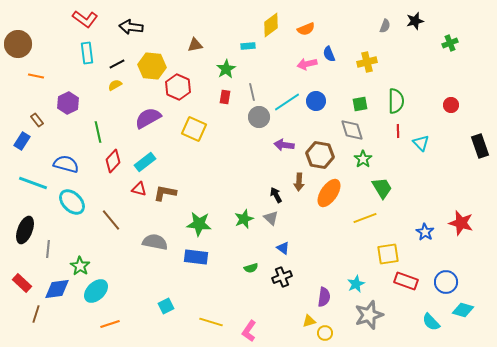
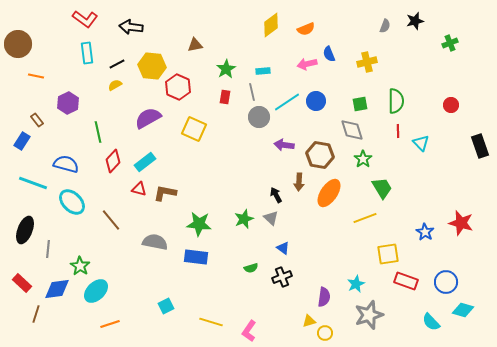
cyan rectangle at (248, 46): moved 15 px right, 25 px down
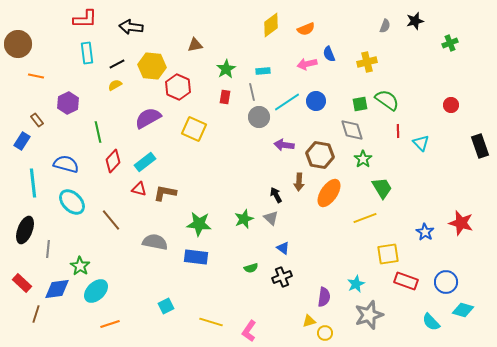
red L-shape at (85, 19): rotated 35 degrees counterclockwise
green semicircle at (396, 101): moved 9 px left, 1 px up; rotated 55 degrees counterclockwise
cyan line at (33, 183): rotated 64 degrees clockwise
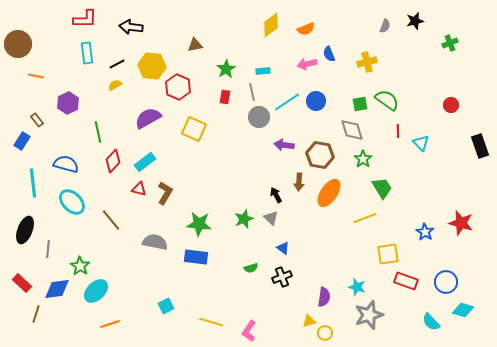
brown L-shape at (165, 193): rotated 110 degrees clockwise
cyan star at (356, 284): moved 1 px right, 3 px down; rotated 30 degrees counterclockwise
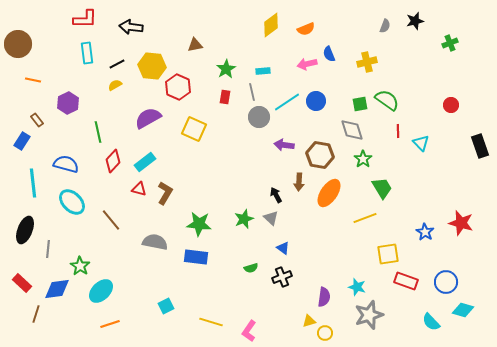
orange line at (36, 76): moved 3 px left, 4 px down
cyan ellipse at (96, 291): moved 5 px right
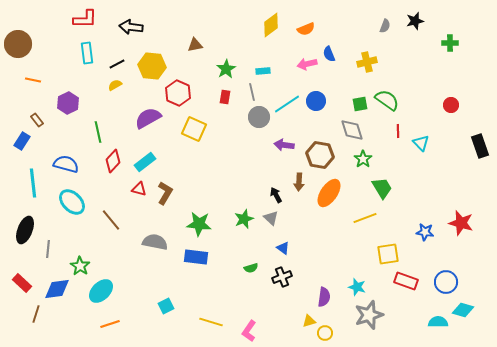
green cross at (450, 43): rotated 21 degrees clockwise
red hexagon at (178, 87): moved 6 px down
cyan line at (287, 102): moved 2 px down
blue star at (425, 232): rotated 24 degrees counterclockwise
cyan semicircle at (431, 322): moved 7 px right; rotated 132 degrees clockwise
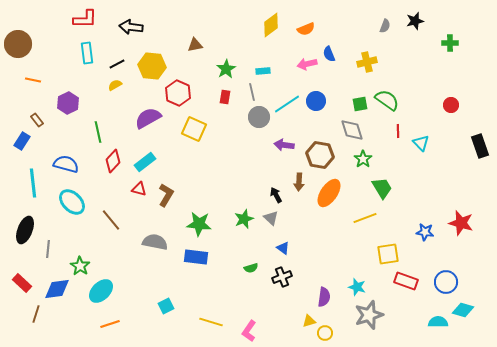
brown L-shape at (165, 193): moved 1 px right, 2 px down
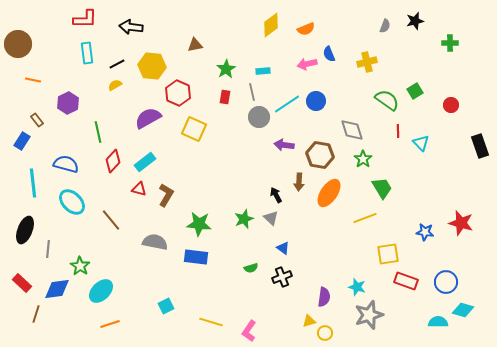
green square at (360, 104): moved 55 px right, 13 px up; rotated 21 degrees counterclockwise
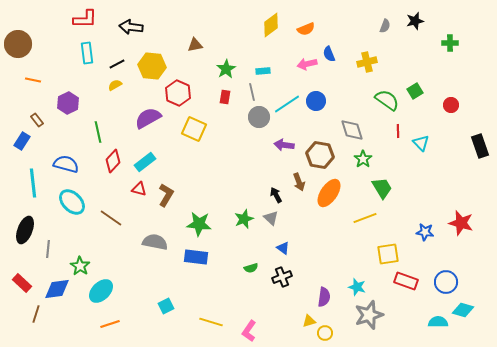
brown arrow at (299, 182): rotated 24 degrees counterclockwise
brown line at (111, 220): moved 2 px up; rotated 15 degrees counterclockwise
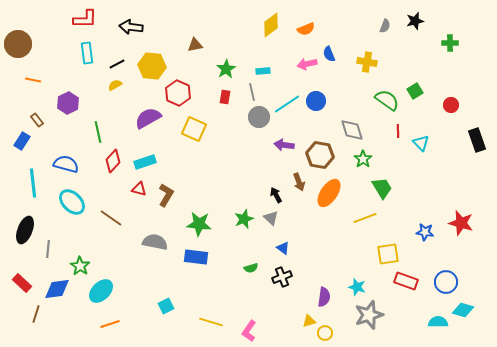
yellow cross at (367, 62): rotated 24 degrees clockwise
black rectangle at (480, 146): moved 3 px left, 6 px up
cyan rectangle at (145, 162): rotated 20 degrees clockwise
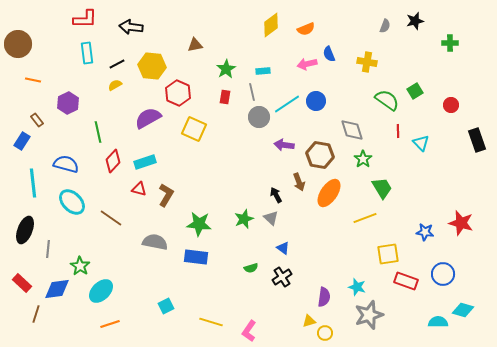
black cross at (282, 277): rotated 12 degrees counterclockwise
blue circle at (446, 282): moved 3 px left, 8 px up
